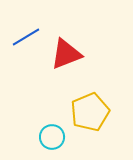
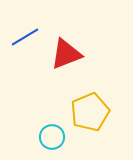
blue line: moved 1 px left
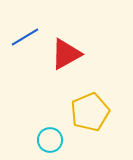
red triangle: rotated 8 degrees counterclockwise
cyan circle: moved 2 px left, 3 px down
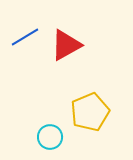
red triangle: moved 9 px up
cyan circle: moved 3 px up
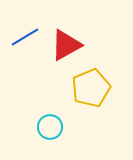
yellow pentagon: moved 1 px right, 24 px up
cyan circle: moved 10 px up
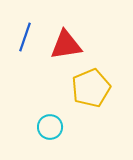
blue line: rotated 40 degrees counterclockwise
red triangle: rotated 20 degrees clockwise
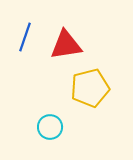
yellow pentagon: moved 1 px left; rotated 9 degrees clockwise
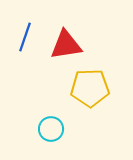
yellow pentagon: rotated 12 degrees clockwise
cyan circle: moved 1 px right, 2 px down
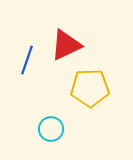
blue line: moved 2 px right, 23 px down
red triangle: rotated 16 degrees counterclockwise
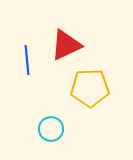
blue line: rotated 24 degrees counterclockwise
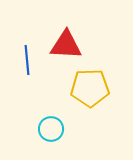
red triangle: rotated 28 degrees clockwise
